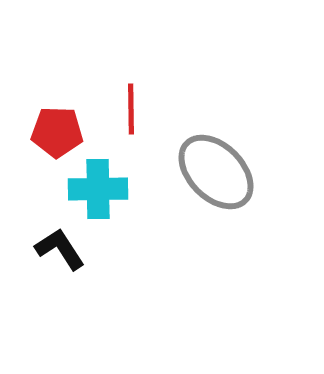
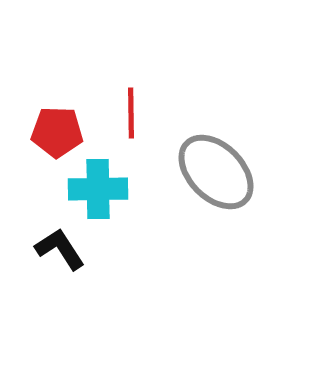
red line: moved 4 px down
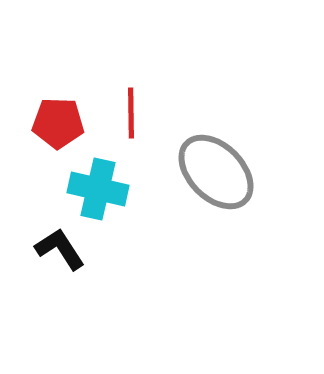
red pentagon: moved 1 px right, 9 px up
cyan cross: rotated 14 degrees clockwise
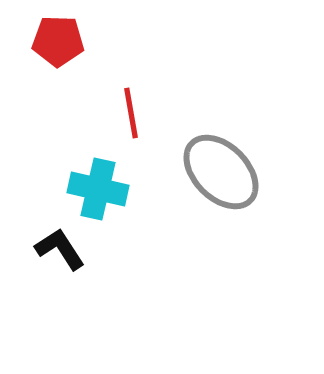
red line: rotated 9 degrees counterclockwise
red pentagon: moved 82 px up
gray ellipse: moved 5 px right
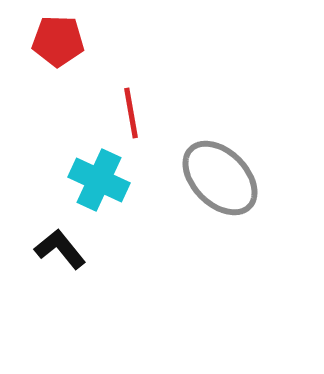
gray ellipse: moved 1 px left, 6 px down
cyan cross: moved 1 px right, 9 px up; rotated 12 degrees clockwise
black L-shape: rotated 6 degrees counterclockwise
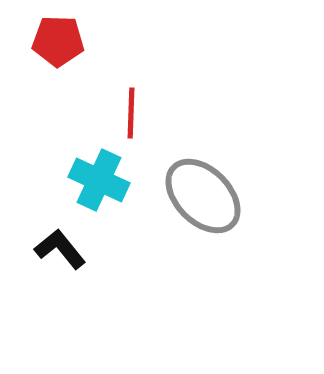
red line: rotated 12 degrees clockwise
gray ellipse: moved 17 px left, 18 px down
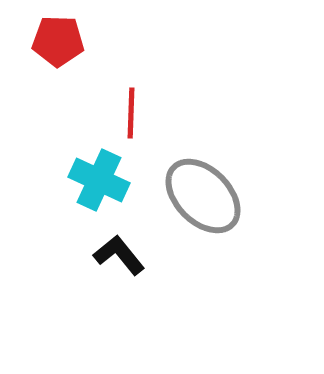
black L-shape: moved 59 px right, 6 px down
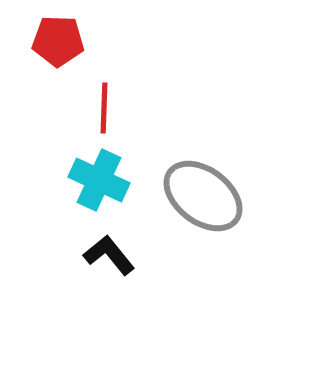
red line: moved 27 px left, 5 px up
gray ellipse: rotated 8 degrees counterclockwise
black L-shape: moved 10 px left
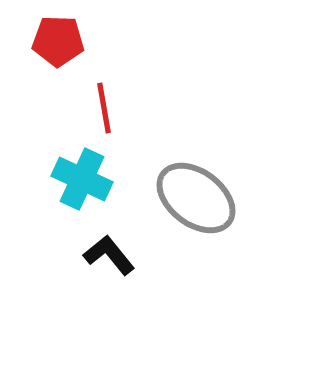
red line: rotated 12 degrees counterclockwise
cyan cross: moved 17 px left, 1 px up
gray ellipse: moved 7 px left, 2 px down
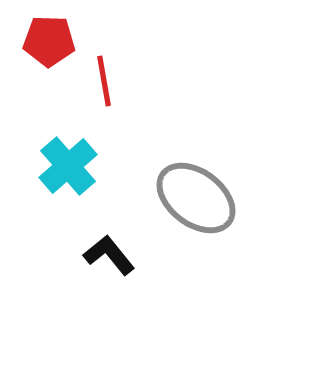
red pentagon: moved 9 px left
red line: moved 27 px up
cyan cross: moved 14 px left, 13 px up; rotated 24 degrees clockwise
